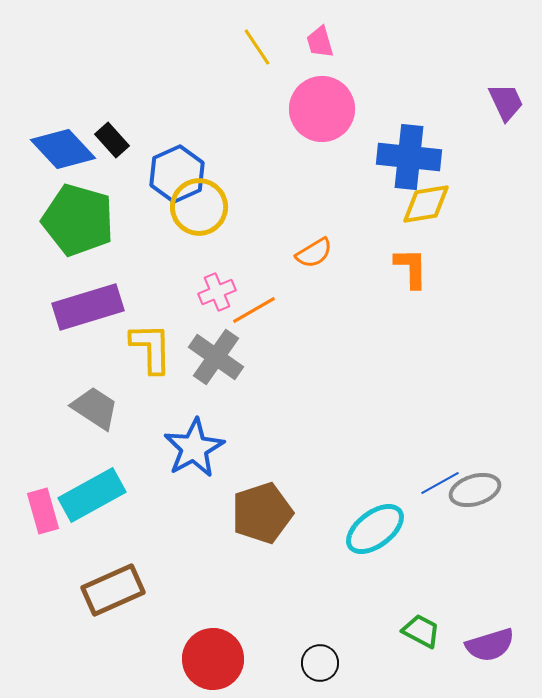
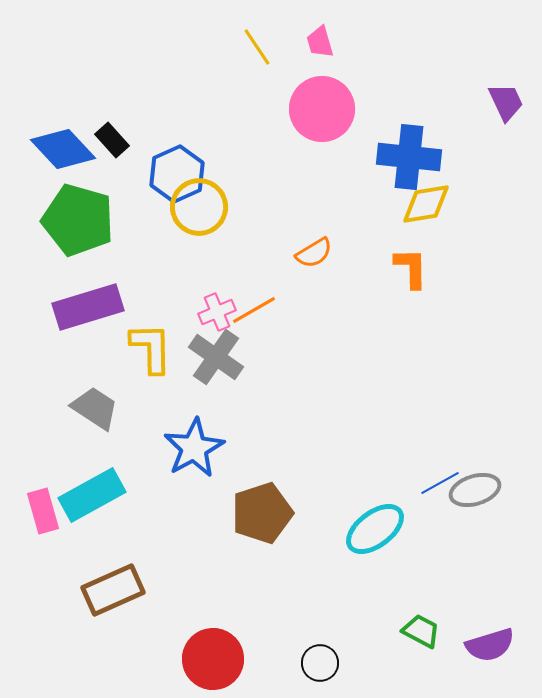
pink cross: moved 20 px down
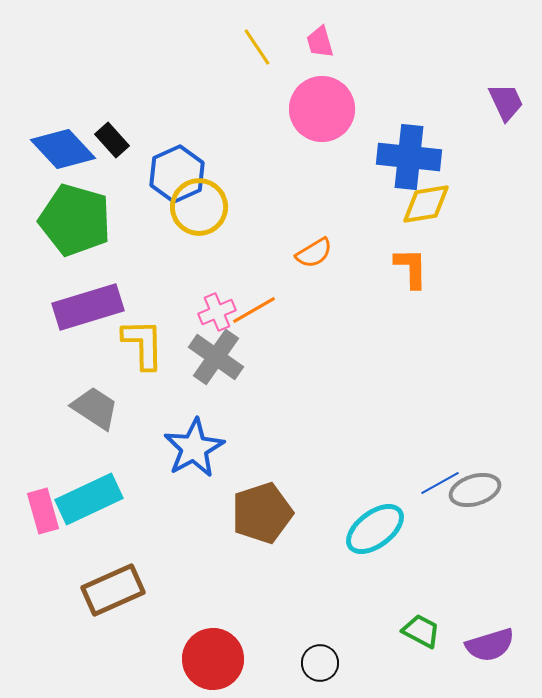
green pentagon: moved 3 px left
yellow L-shape: moved 8 px left, 4 px up
cyan rectangle: moved 3 px left, 4 px down; rotated 4 degrees clockwise
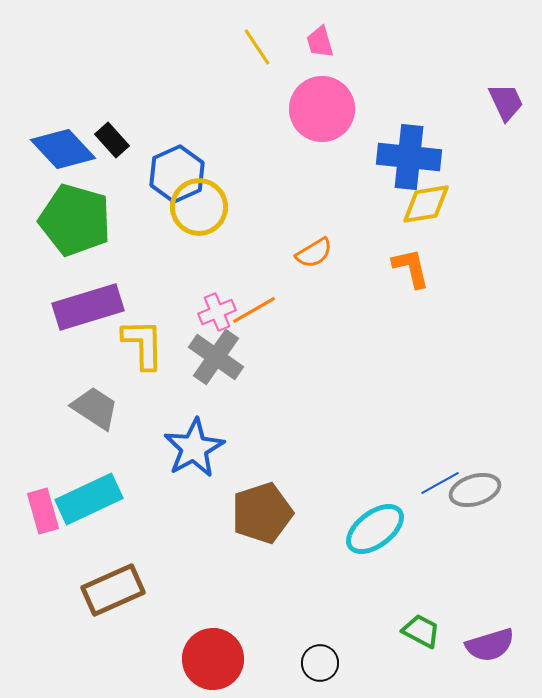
orange L-shape: rotated 12 degrees counterclockwise
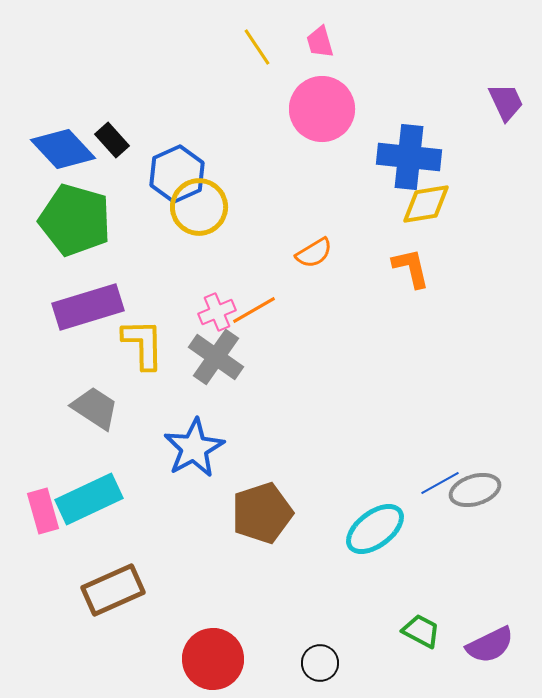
purple semicircle: rotated 9 degrees counterclockwise
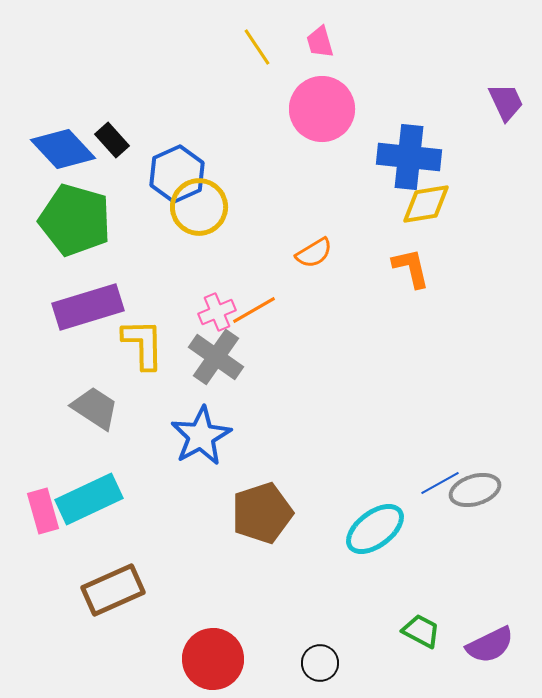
blue star: moved 7 px right, 12 px up
